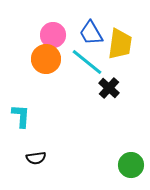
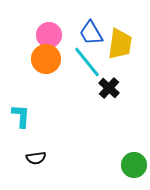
pink circle: moved 4 px left
cyan line: rotated 12 degrees clockwise
green circle: moved 3 px right
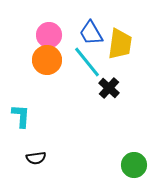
orange circle: moved 1 px right, 1 px down
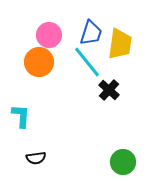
blue trapezoid: rotated 132 degrees counterclockwise
orange circle: moved 8 px left, 2 px down
black cross: moved 2 px down
green circle: moved 11 px left, 3 px up
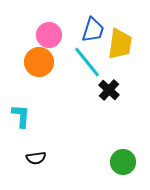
blue trapezoid: moved 2 px right, 3 px up
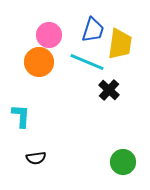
cyan line: rotated 28 degrees counterclockwise
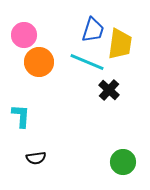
pink circle: moved 25 px left
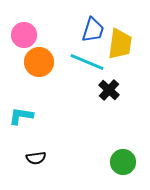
cyan L-shape: rotated 85 degrees counterclockwise
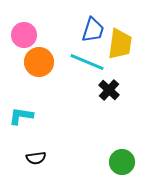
green circle: moved 1 px left
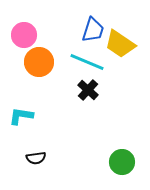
yellow trapezoid: rotated 116 degrees clockwise
black cross: moved 21 px left
